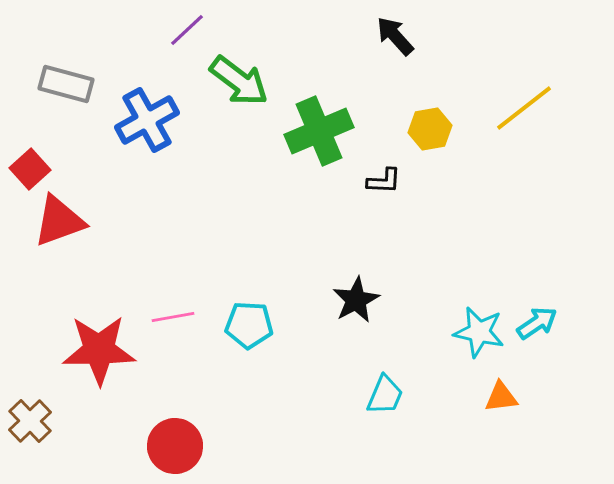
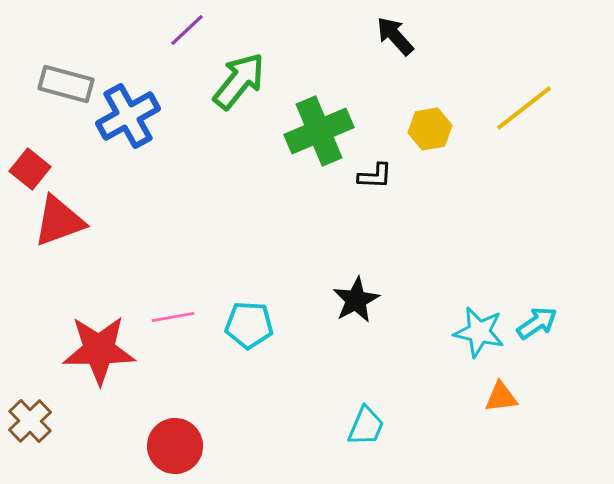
green arrow: rotated 88 degrees counterclockwise
blue cross: moved 19 px left, 4 px up
red square: rotated 9 degrees counterclockwise
black L-shape: moved 9 px left, 5 px up
cyan trapezoid: moved 19 px left, 31 px down
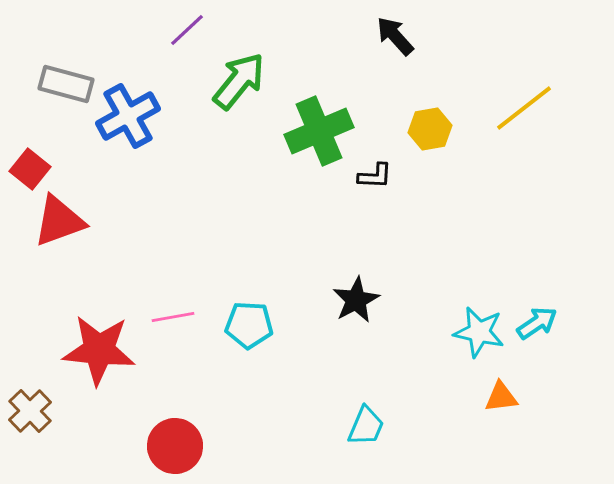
red star: rotated 6 degrees clockwise
brown cross: moved 10 px up
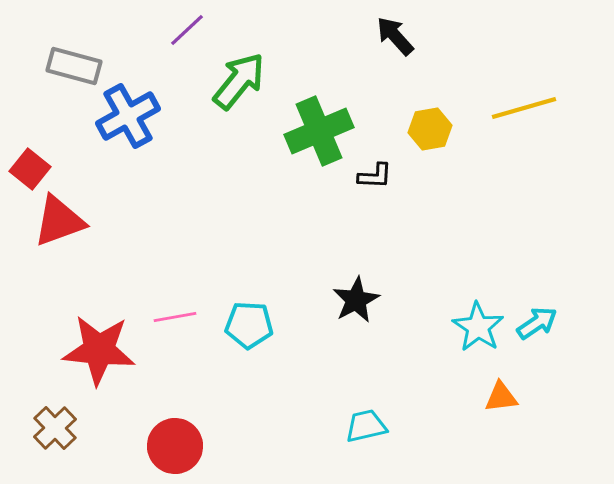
gray rectangle: moved 8 px right, 18 px up
yellow line: rotated 22 degrees clockwise
pink line: moved 2 px right
cyan star: moved 1 px left, 5 px up; rotated 21 degrees clockwise
brown cross: moved 25 px right, 17 px down
cyan trapezoid: rotated 126 degrees counterclockwise
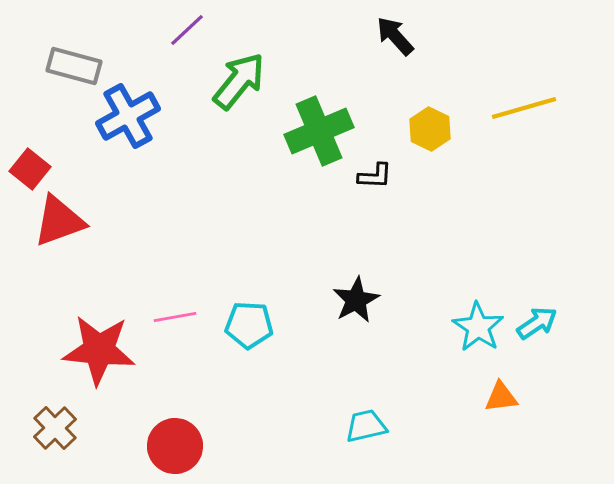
yellow hexagon: rotated 24 degrees counterclockwise
